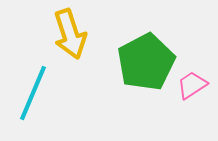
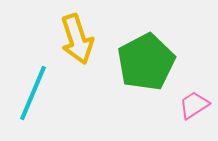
yellow arrow: moved 7 px right, 5 px down
pink trapezoid: moved 2 px right, 20 px down
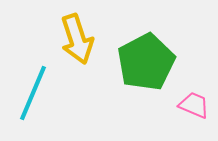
pink trapezoid: rotated 56 degrees clockwise
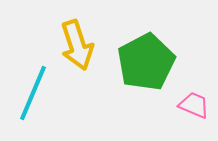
yellow arrow: moved 6 px down
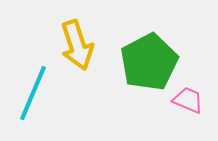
green pentagon: moved 3 px right
pink trapezoid: moved 6 px left, 5 px up
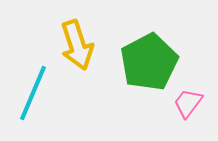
pink trapezoid: moved 3 px down; rotated 76 degrees counterclockwise
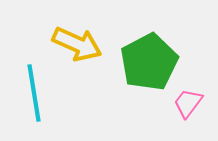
yellow arrow: moved 1 px up; rotated 48 degrees counterclockwise
cyan line: moved 1 px right; rotated 32 degrees counterclockwise
